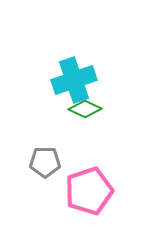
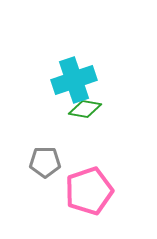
green diamond: rotated 16 degrees counterclockwise
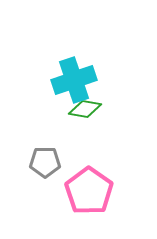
pink pentagon: rotated 18 degrees counterclockwise
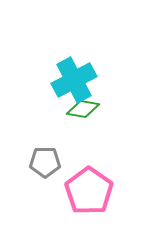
cyan cross: rotated 9 degrees counterclockwise
green diamond: moved 2 px left
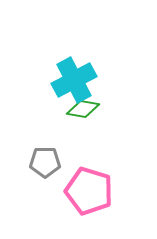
pink pentagon: rotated 18 degrees counterclockwise
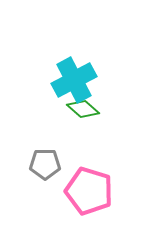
green diamond: rotated 32 degrees clockwise
gray pentagon: moved 2 px down
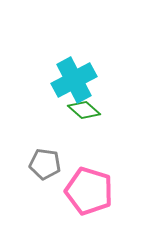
green diamond: moved 1 px right, 1 px down
gray pentagon: rotated 8 degrees clockwise
